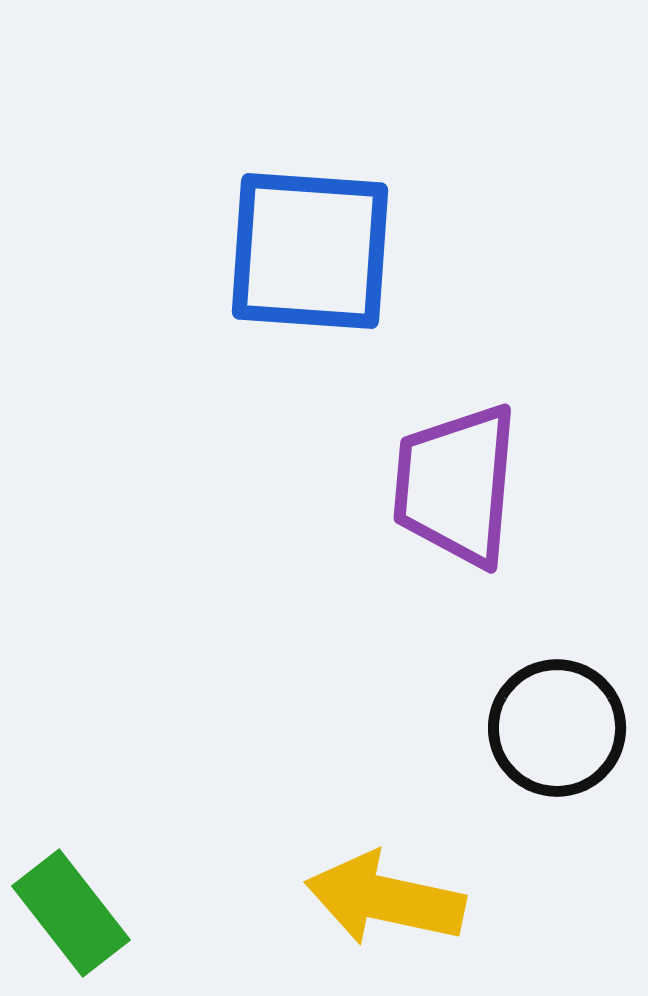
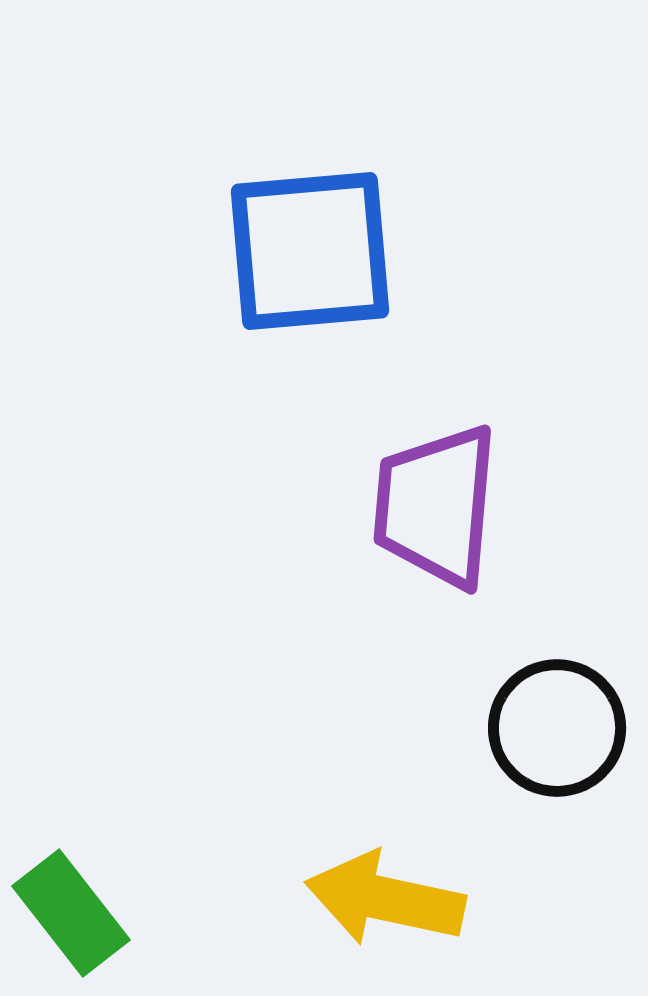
blue square: rotated 9 degrees counterclockwise
purple trapezoid: moved 20 px left, 21 px down
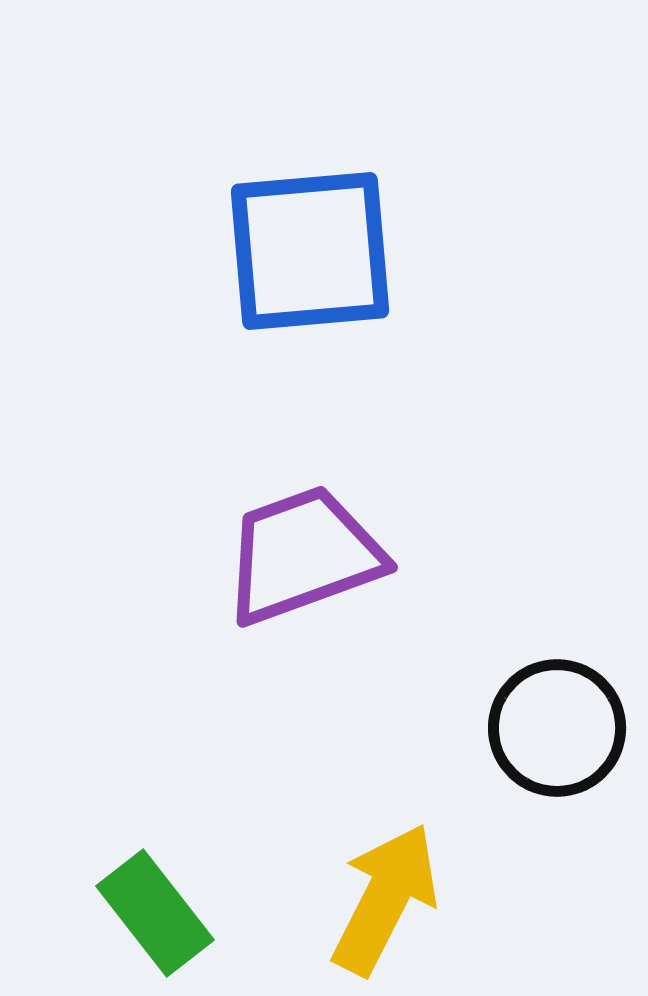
purple trapezoid: moved 133 px left, 49 px down; rotated 65 degrees clockwise
yellow arrow: rotated 105 degrees clockwise
green rectangle: moved 84 px right
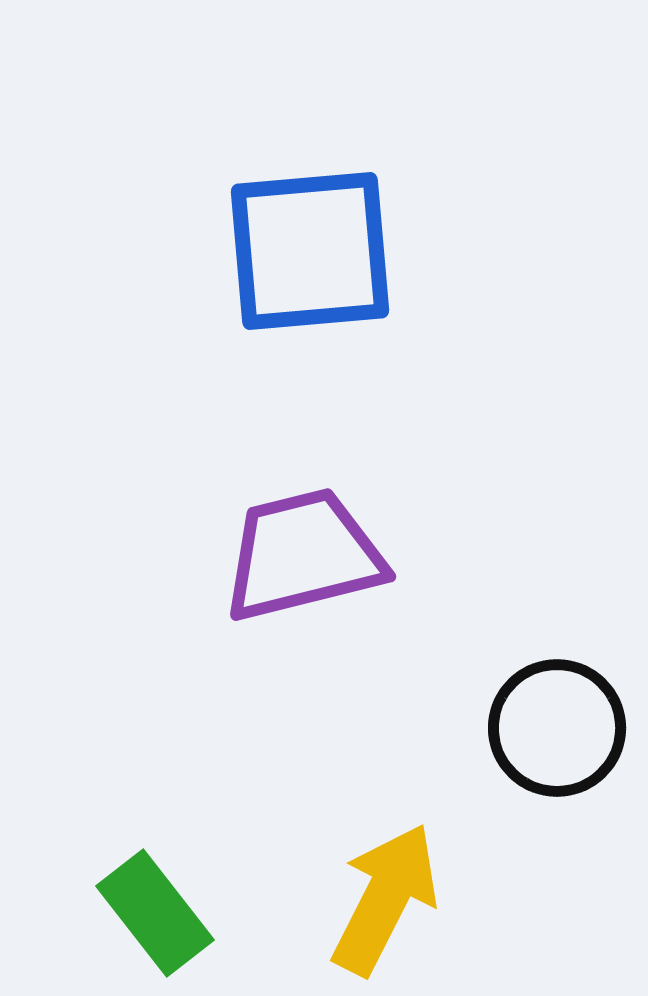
purple trapezoid: rotated 6 degrees clockwise
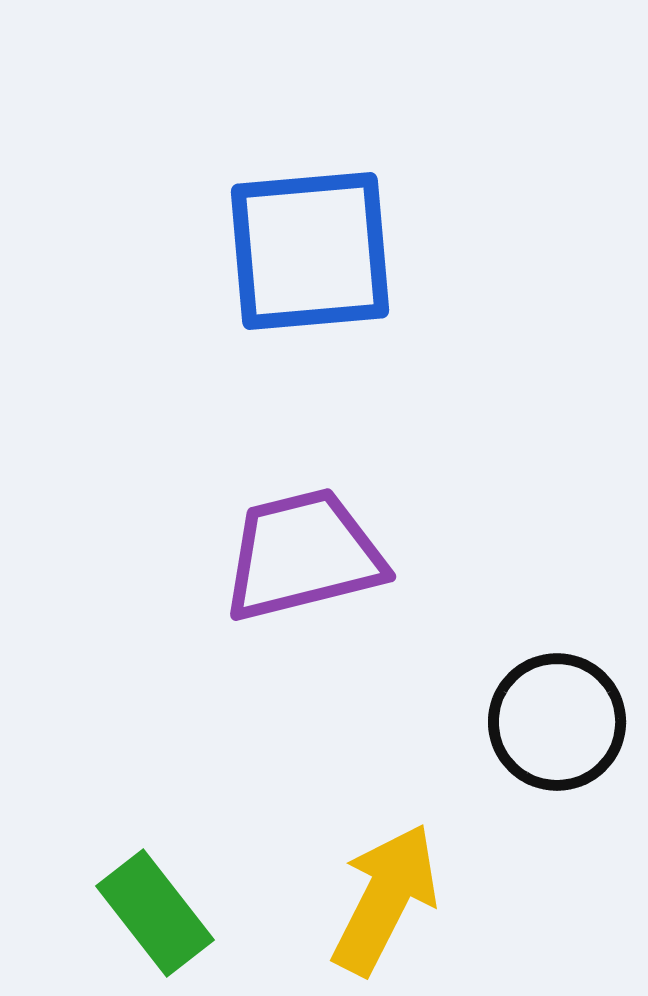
black circle: moved 6 px up
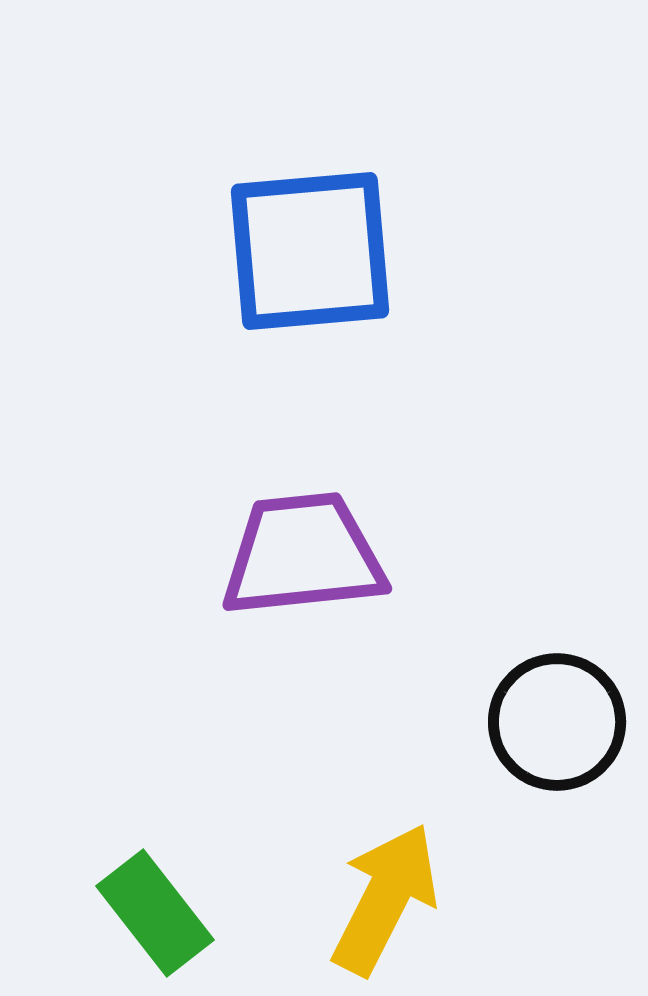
purple trapezoid: rotated 8 degrees clockwise
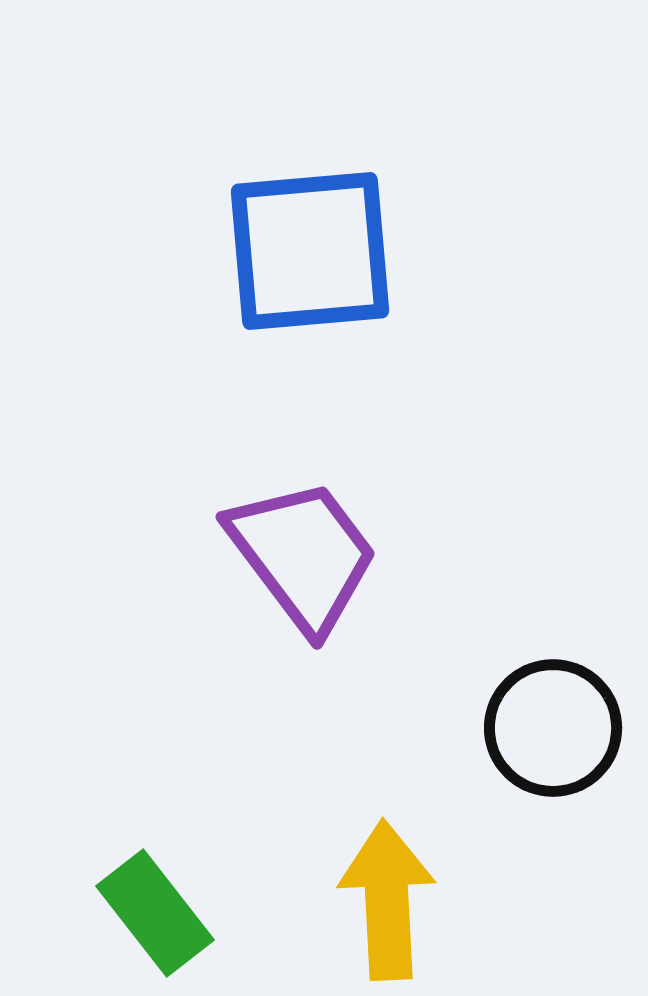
purple trapezoid: rotated 59 degrees clockwise
black circle: moved 4 px left, 6 px down
yellow arrow: moved 2 px right, 1 px down; rotated 30 degrees counterclockwise
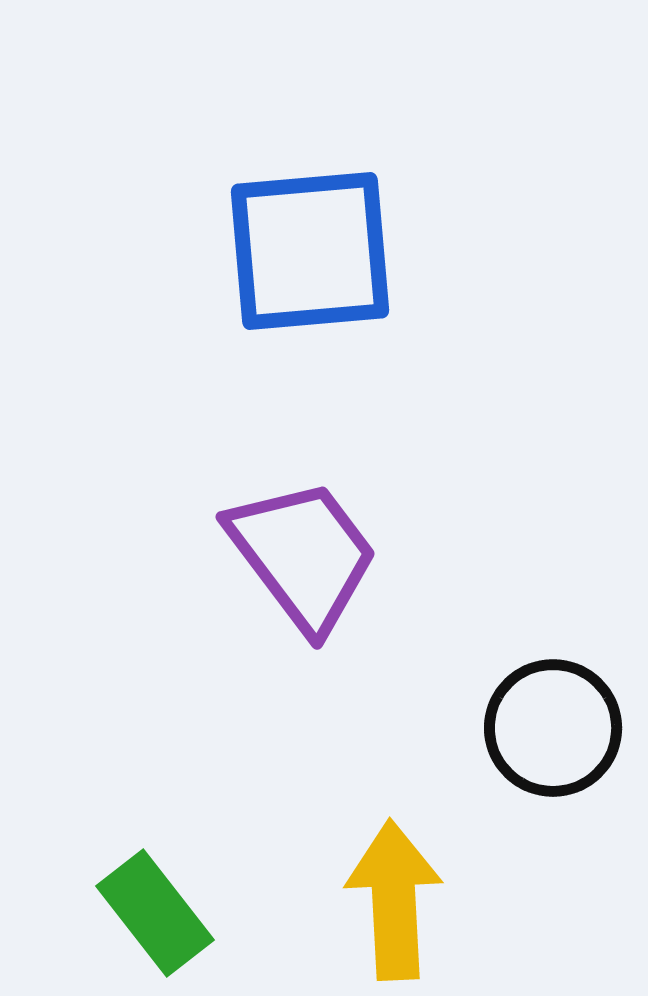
yellow arrow: moved 7 px right
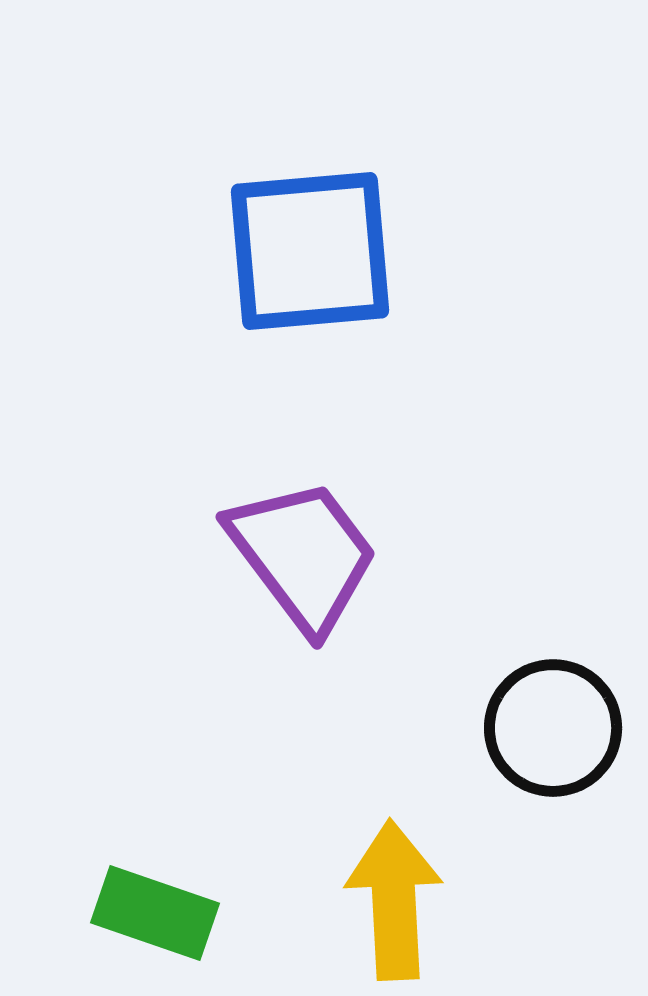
green rectangle: rotated 33 degrees counterclockwise
